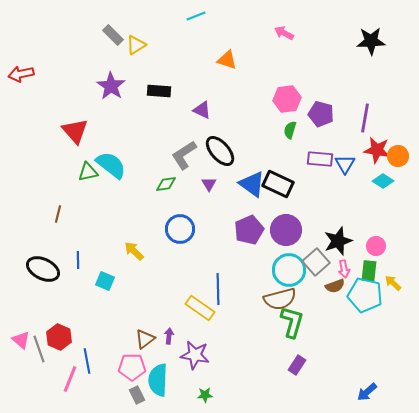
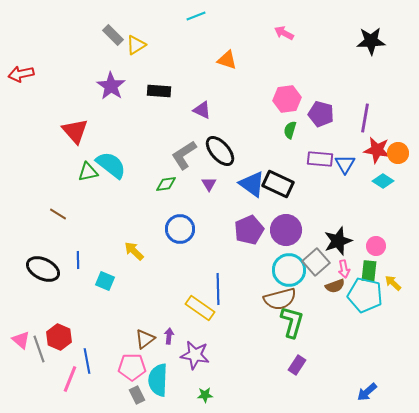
orange circle at (398, 156): moved 3 px up
brown line at (58, 214): rotated 72 degrees counterclockwise
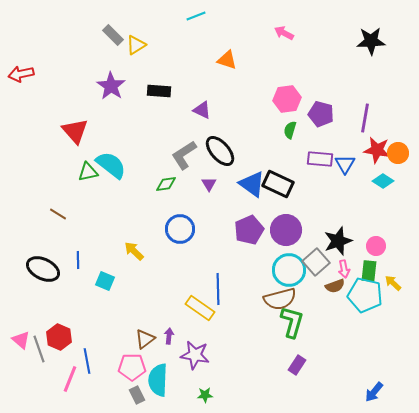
blue arrow at (367, 392): moved 7 px right; rotated 10 degrees counterclockwise
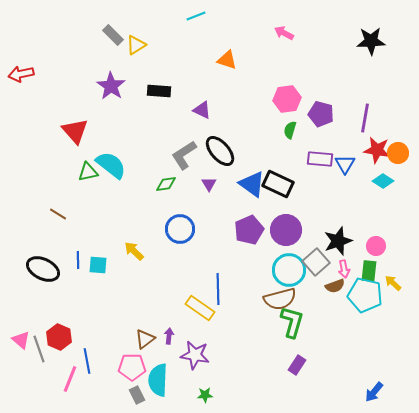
cyan square at (105, 281): moved 7 px left, 16 px up; rotated 18 degrees counterclockwise
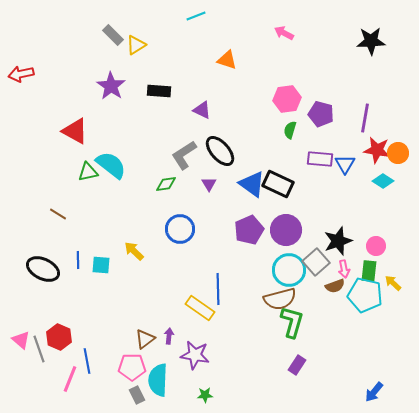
red triangle at (75, 131): rotated 20 degrees counterclockwise
cyan square at (98, 265): moved 3 px right
